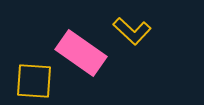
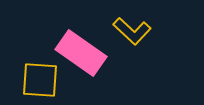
yellow square: moved 6 px right, 1 px up
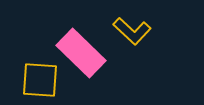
pink rectangle: rotated 9 degrees clockwise
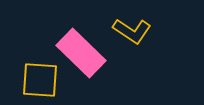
yellow L-shape: rotated 9 degrees counterclockwise
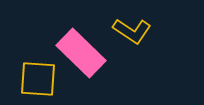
yellow square: moved 2 px left, 1 px up
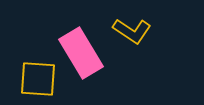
pink rectangle: rotated 15 degrees clockwise
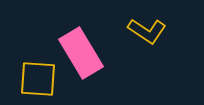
yellow L-shape: moved 15 px right
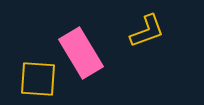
yellow L-shape: rotated 54 degrees counterclockwise
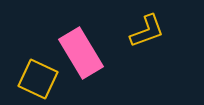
yellow square: rotated 21 degrees clockwise
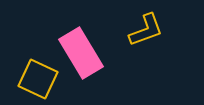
yellow L-shape: moved 1 px left, 1 px up
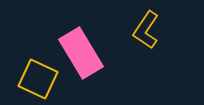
yellow L-shape: rotated 144 degrees clockwise
